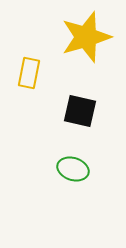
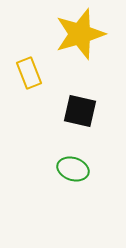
yellow star: moved 6 px left, 3 px up
yellow rectangle: rotated 32 degrees counterclockwise
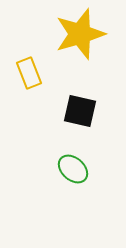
green ellipse: rotated 24 degrees clockwise
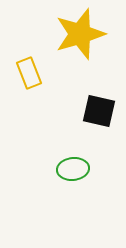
black square: moved 19 px right
green ellipse: rotated 48 degrees counterclockwise
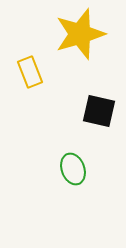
yellow rectangle: moved 1 px right, 1 px up
green ellipse: rotated 76 degrees clockwise
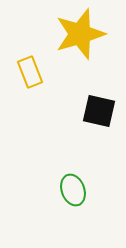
green ellipse: moved 21 px down
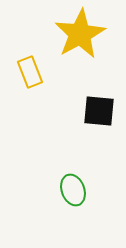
yellow star: rotated 12 degrees counterclockwise
black square: rotated 8 degrees counterclockwise
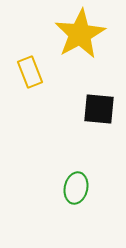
black square: moved 2 px up
green ellipse: moved 3 px right, 2 px up; rotated 32 degrees clockwise
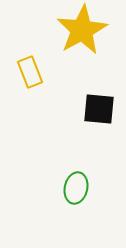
yellow star: moved 2 px right, 4 px up
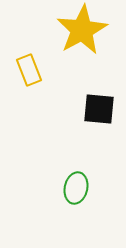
yellow rectangle: moved 1 px left, 2 px up
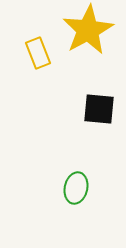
yellow star: moved 6 px right
yellow rectangle: moved 9 px right, 17 px up
